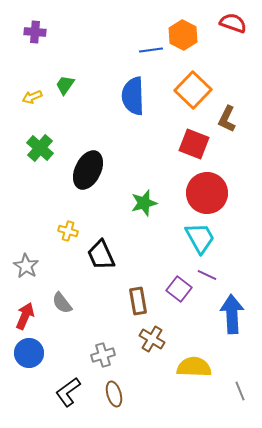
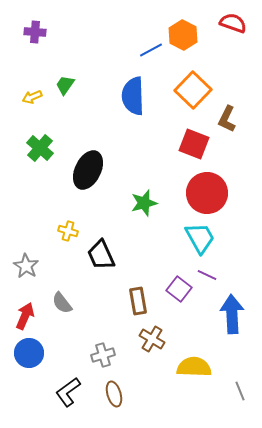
blue line: rotated 20 degrees counterclockwise
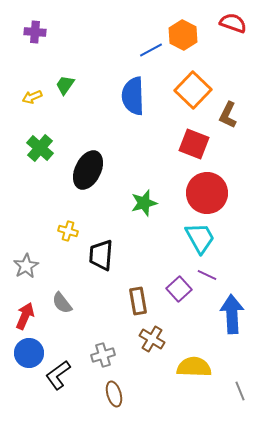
brown L-shape: moved 1 px right, 4 px up
black trapezoid: rotated 28 degrees clockwise
gray star: rotated 10 degrees clockwise
purple square: rotated 10 degrees clockwise
black L-shape: moved 10 px left, 17 px up
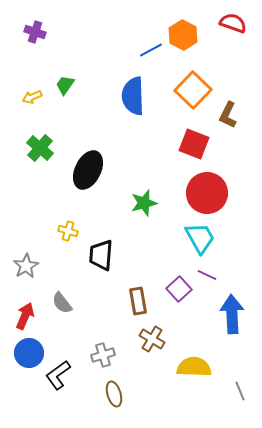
purple cross: rotated 15 degrees clockwise
